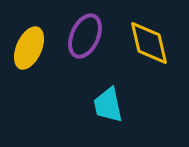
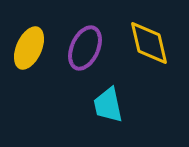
purple ellipse: moved 12 px down
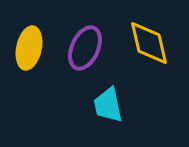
yellow ellipse: rotated 12 degrees counterclockwise
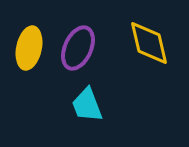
purple ellipse: moved 7 px left
cyan trapezoid: moved 21 px left; rotated 9 degrees counterclockwise
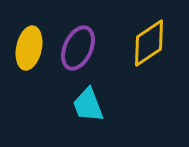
yellow diamond: rotated 69 degrees clockwise
cyan trapezoid: moved 1 px right
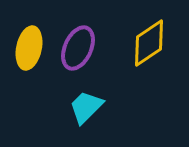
cyan trapezoid: moved 2 px left, 2 px down; rotated 66 degrees clockwise
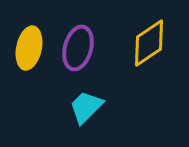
purple ellipse: rotated 9 degrees counterclockwise
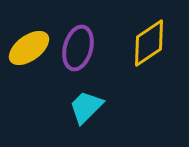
yellow ellipse: rotated 42 degrees clockwise
